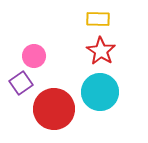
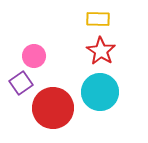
red circle: moved 1 px left, 1 px up
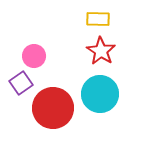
cyan circle: moved 2 px down
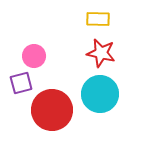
red star: moved 2 px down; rotated 20 degrees counterclockwise
purple square: rotated 20 degrees clockwise
red circle: moved 1 px left, 2 px down
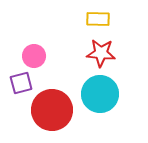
red star: rotated 8 degrees counterclockwise
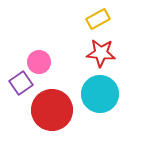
yellow rectangle: rotated 30 degrees counterclockwise
pink circle: moved 5 px right, 6 px down
purple square: rotated 20 degrees counterclockwise
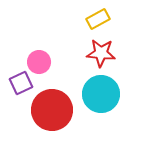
purple square: rotated 10 degrees clockwise
cyan circle: moved 1 px right
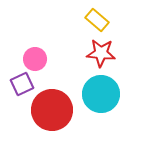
yellow rectangle: moved 1 px left, 1 px down; rotated 70 degrees clockwise
pink circle: moved 4 px left, 3 px up
purple square: moved 1 px right, 1 px down
